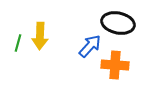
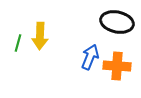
black ellipse: moved 1 px left, 1 px up
blue arrow: moved 11 px down; rotated 20 degrees counterclockwise
orange cross: moved 2 px right, 1 px down
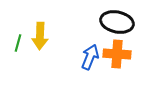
orange cross: moved 12 px up
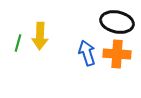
blue arrow: moved 3 px left, 4 px up; rotated 40 degrees counterclockwise
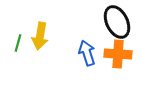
black ellipse: rotated 52 degrees clockwise
yellow arrow: rotated 8 degrees clockwise
orange cross: moved 1 px right
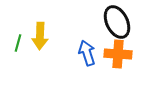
yellow arrow: rotated 8 degrees counterclockwise
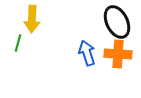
yellow arrow: moved 8 px left, 17 px up
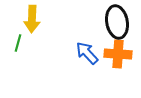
black ellipse: rotated 16 degrees clockwise
blue arrow: rotated 25 degrees counterclockwise
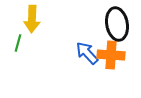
black ellipse: moved 2 px down
orange cross: moved 7 px left, 1 px down
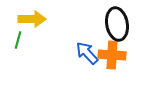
yellow arrow: rotated 92 degrees counterclockwise
green line: moved 3 px up
orange cross: moved 1 px right
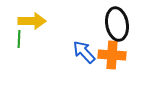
yellow arrow: moved 2 px down
green line: moved 1 px right, 1 px up; rotated 12 degrees counterclockwise
blue arrow: moved 3 px left, 1 px up
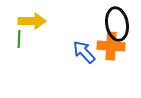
orange cross: moved 1 px left, 9 px up
